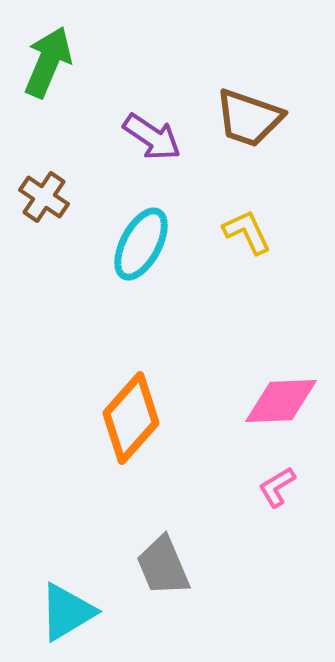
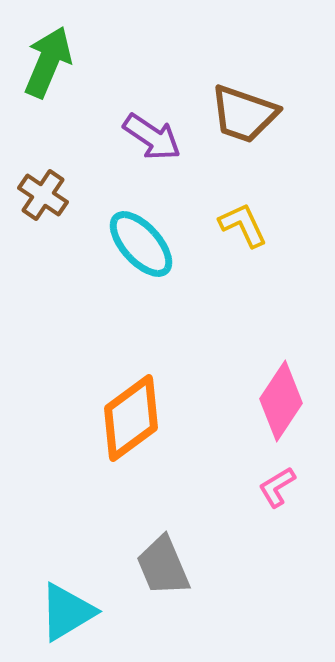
brown trapezoid: moved 5 px left, 4 px up
brown cross: moved 1 px left, 2 px up
yellow L-shape: moved 4 px left, 7 px up
cyan ellipse: rotated 70 degrees counterclockwise
pink diamond: rotated 54 degrees counterclockwise
orange diamond: rotated 12 degrees clockwise
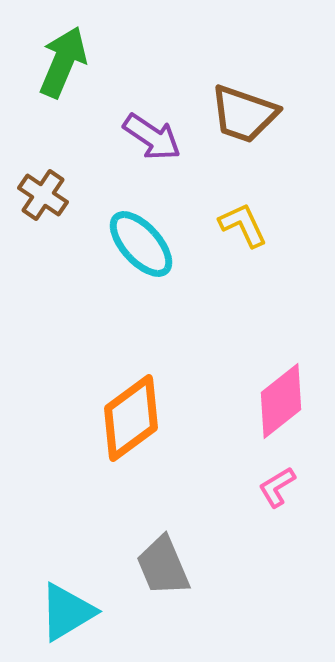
green arrow: moved 15 px right
pink diamond: rotated 18 degrees clockwise
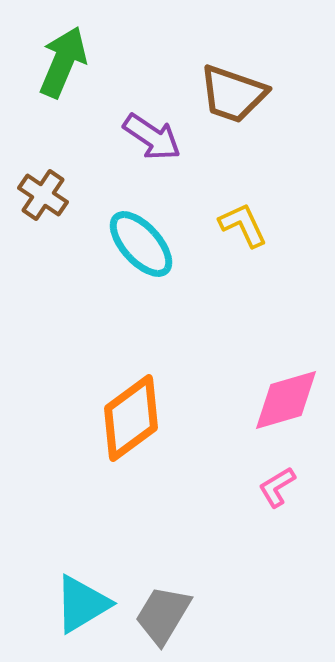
brown trapezoid: moved 11 px left, 20 px up
pink diamond: moved 5 px right, 1 px up; rotated 22 degrees clockwise
gray trapezoid: moved 49 px down; rotated 54 degrees clockwise
cyan triangle: moved 15 px right, 8 px up
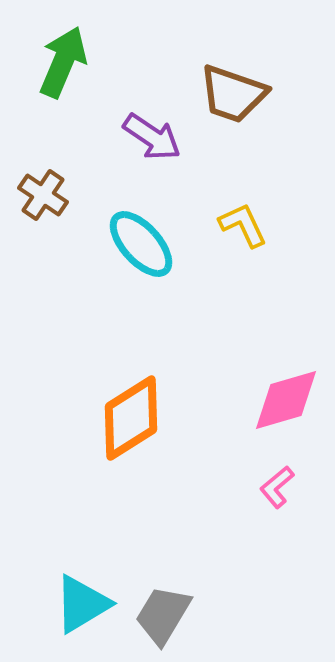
orange diamond: rotated 4 degrees clockwise
pink L-shape: rotated 9 degrees counterclockwise
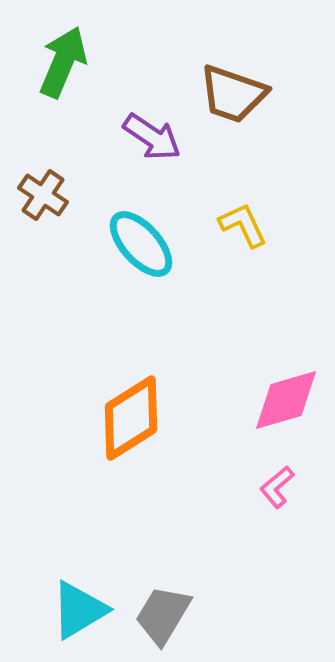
cyan triangle: moved 3 px left, 6 px down
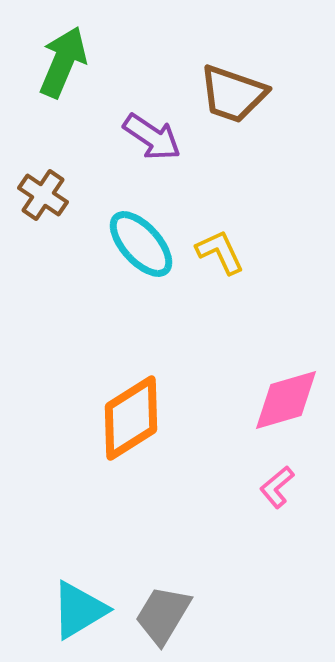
yellow L-shape: moved 23 px left, 27 px down
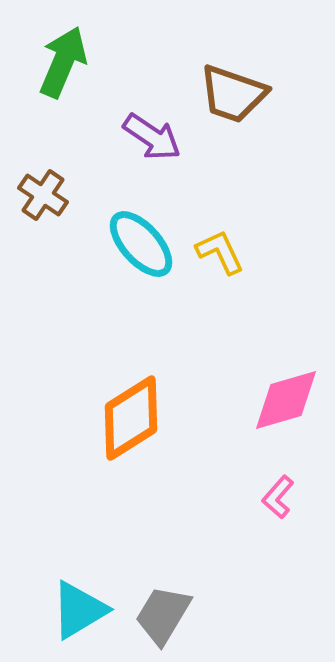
pink L-shape: moved 1 px right, 10 px down; rotated 9 degrees counterclockwise
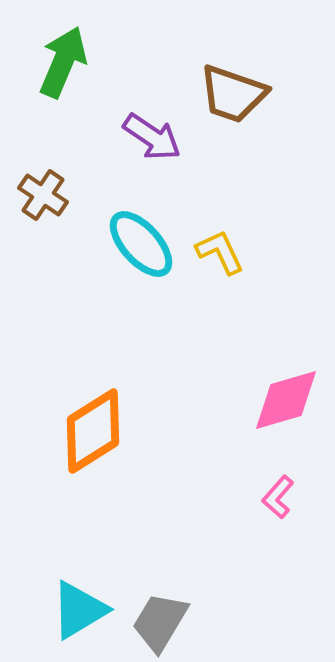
orange diamond: moved 38 px left, 13 px down
gray trapezoid: moved 3 px left, 7 px down
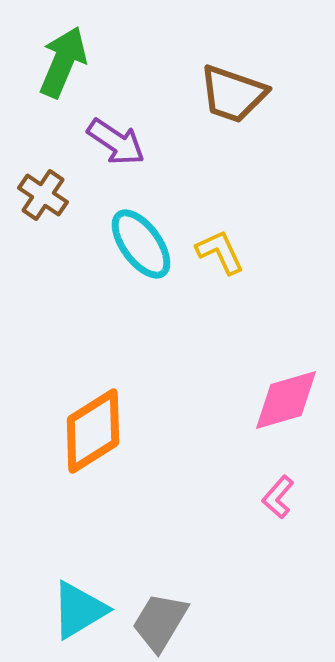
purple arrow: moved 36 px left, 5 px down
cyan ellipse: rotated 6 degrees clockwise
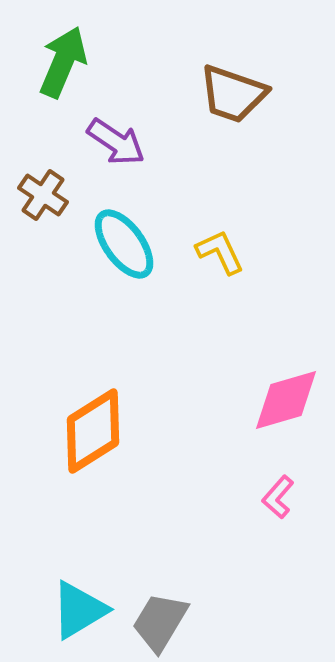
cyan ellipse: moved 17 px left
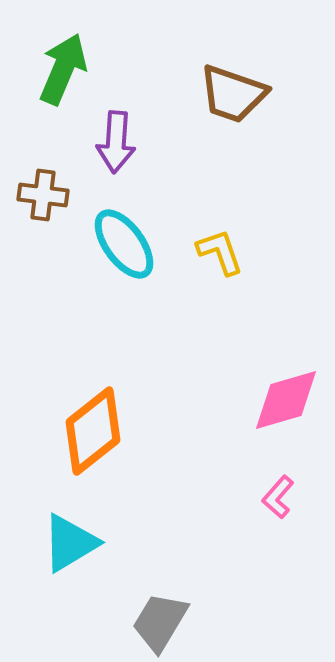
green arrow: moved 7 px down
purple arrow: rotated 60 degrees clockwise
brown cross: rotated 27 degrees counterclockwise
yellow L-shape: rotated 6 degrees clockwise
orange diamond: rotated 6 degrees counterclockwise
cyan triangle: moved 9 px left, 67 px up
